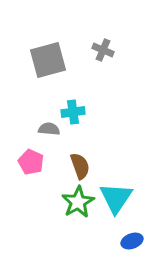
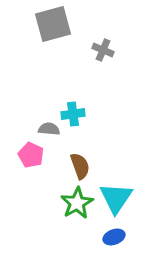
gray square: moved 5 px right, 36 px up
cyan cross: moved 2 px down
pink pentagon: moved 7 px up
green star: moved 1 px left, 1 px down
blue ellipse: moved 18 px left, 4 px up
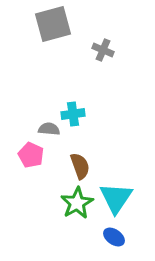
blue ellipse: rotated 55 degrees clockwise
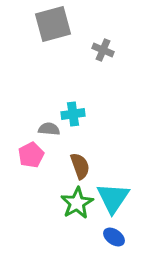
pink pentagon: rotated 20 degrees clockwise
cyan triangle: moved 3 px left
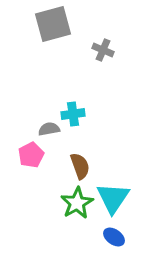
gray semicircle: rotated 15 degrees counterclockwise
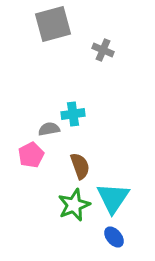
green star: moved 3 px left, 2 px down; rotated 8 degrees clockwise
blue ellipse: rotated 15 degrees clockwise
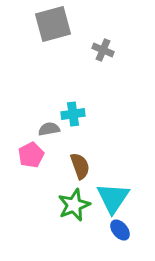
blue ellipse: moved 6 px right, 7 px up
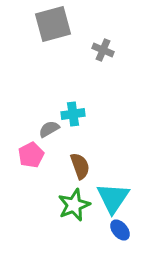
gray semicircle: rotated 20 degrees counterclockwise
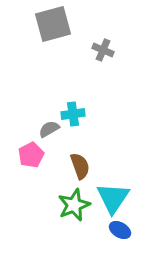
blue ellipse: rotated 20 degrees counterclockwise
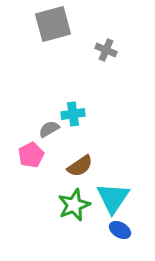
gray cross: moved 3 px right
brown semicircle: rotated 76 degrees clockwise
